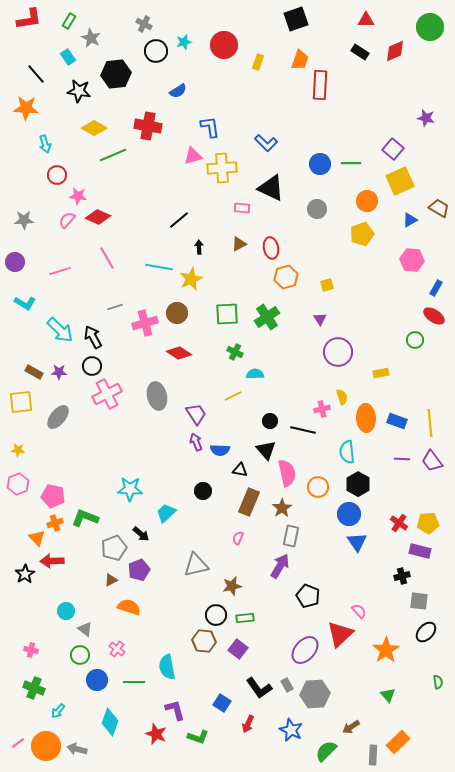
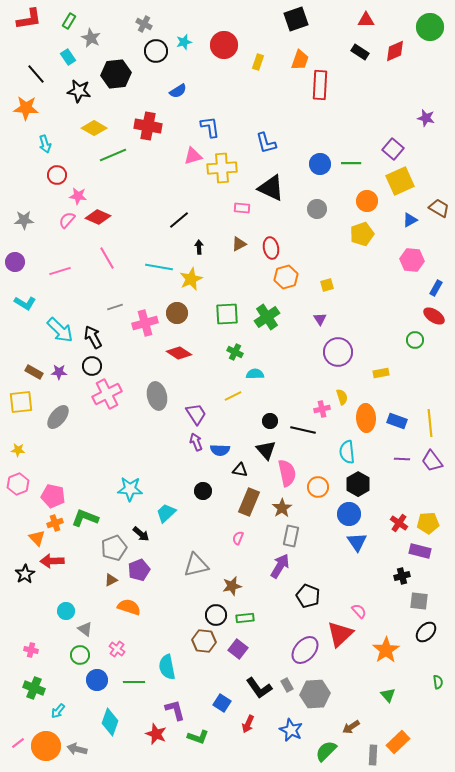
blue L-shape at (266, 143): rotated 30 degrees clockwise
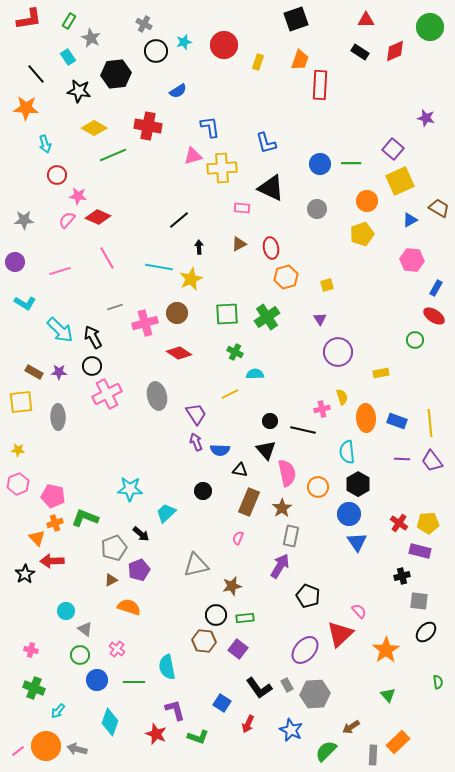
yellow line at (233, 396): moved 3 px left, 2 px up
gray ellipse at (58, 417): rotated 40 degrees counterclockwise
pink line at (18, 743): moved 8 px down
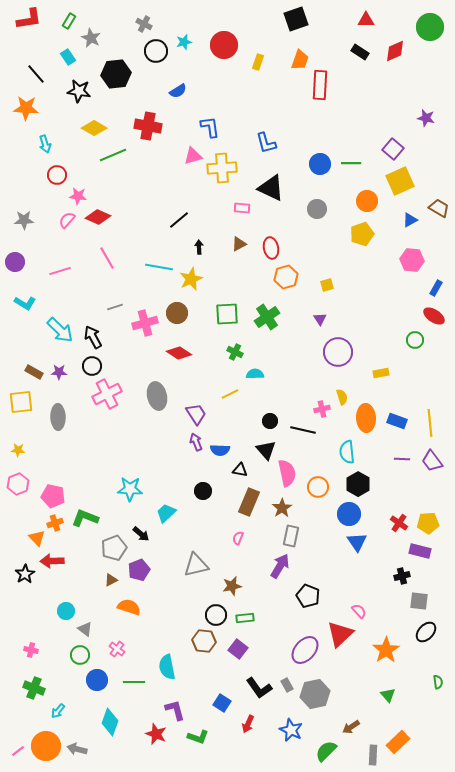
gray hexagon at (315, 694): rotated 8 degrees counterclockwise
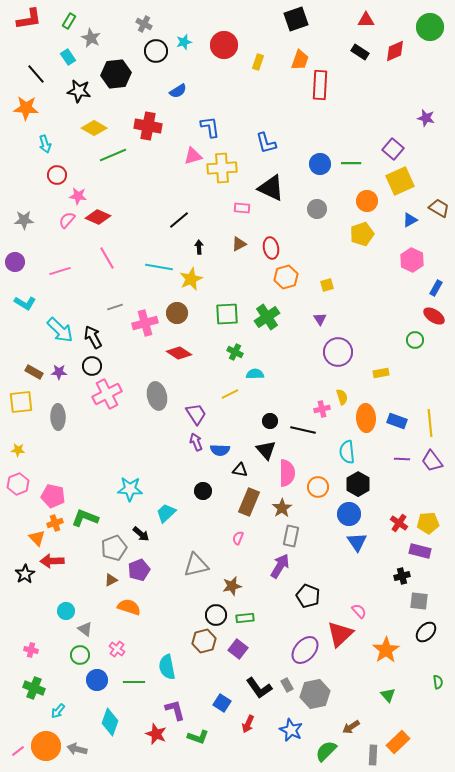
pink hexagon at (412, 260): rotated 20 degrees clockwise
pink semicircle at (287, 473): rotated 12 degrees clockwise
brown hexagon at (204, 641): rotated 20 degrees counterclockwise
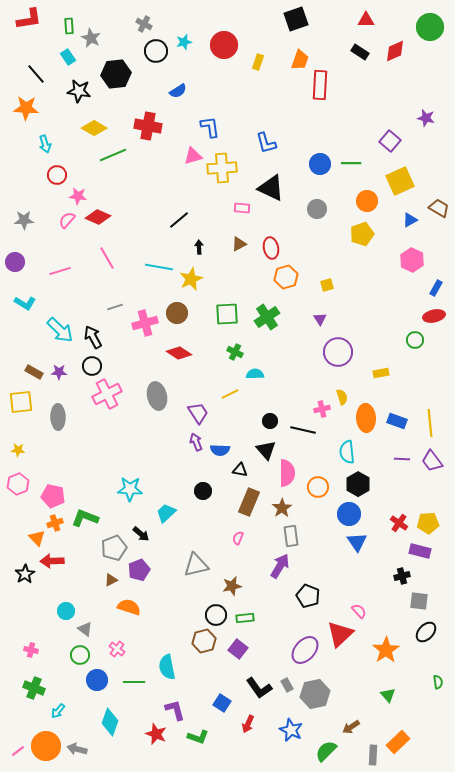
green rectangle at (69, 21): moved 5 px down; rotated 35 degrees counterclockwise
purple square at (393, 149): moved 3 px left, 8 px up
red ellipse at (434, 316): rotated 45 degrees counterclockwise
purple trapezoid at (196, 414): moved 2 px right, 1 px up
gray rectangle at (291, 536): rotated 20 degrees counterclockwise
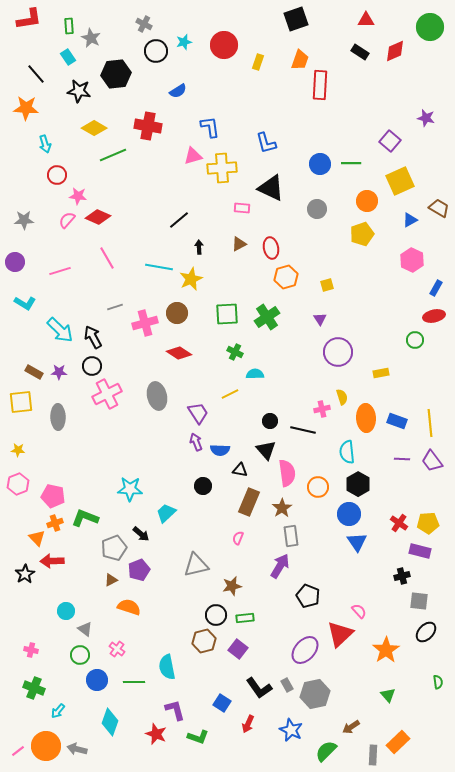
pink semicircle at (287, 473): rotated 8 degrees counterclockwise
black circle at (203, 491): moved 5 px up
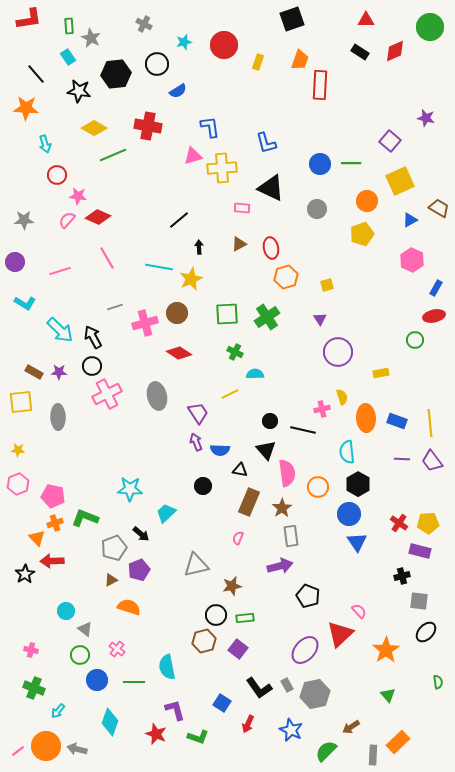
black square at (296, 19): moved 4 px left
black circle at (156, 51): moved 1 px right, 13 px down
purple arrow at (280, 566): rotated 45 degrees clockwise
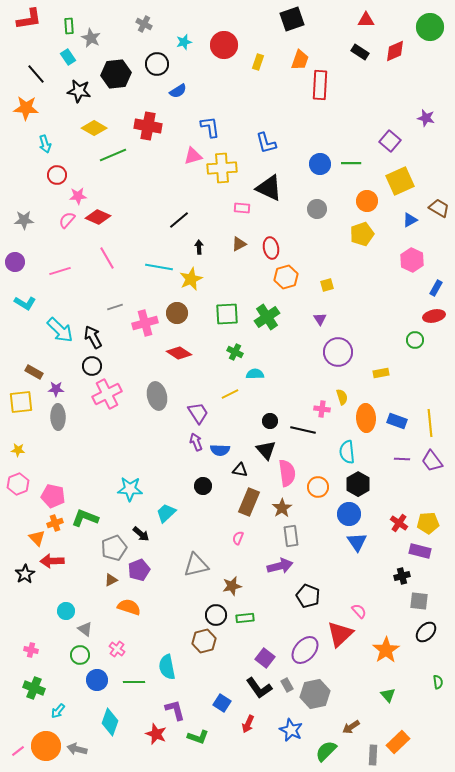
black triangle at (271, 188): moved 2 px left
pink star at (78, 196): rotated 12 degrees counterclockwise
purple star at (59, 372): moved 3 px left, 17 px down
pink cross at (322, 409): rotated 21 degrees clockwise
purple square at (238, 649): moved 27 px right, 9 px down
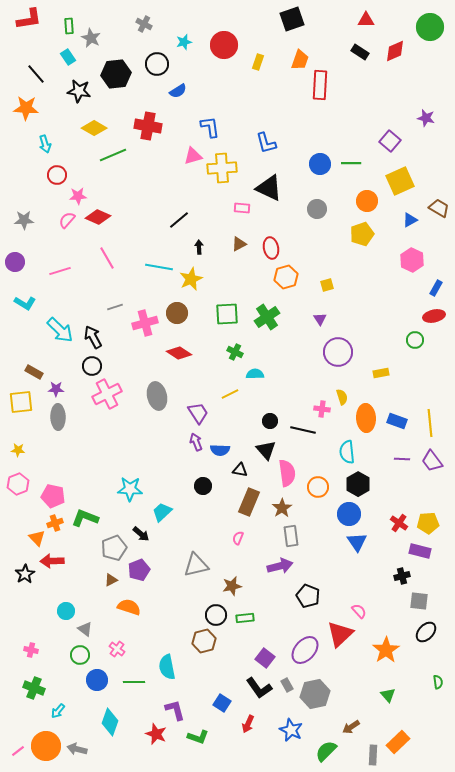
cyan trapezoid at (166, 513): moved 4 px left, 1 px up
